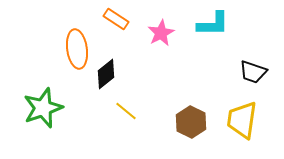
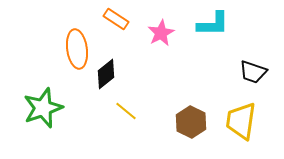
yellow trapezoid: moved 1 px left, 1 px down
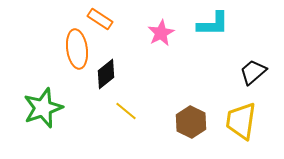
orange rectangle: moved 16 px left
black trapezoid: rotated 120 degrees clockwise
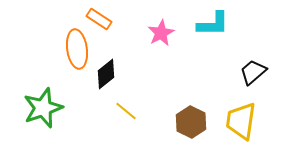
orange rectangle: moved 1 px left
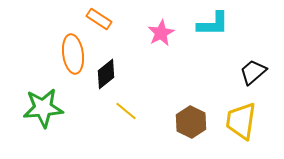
orange ellipse: moved 4 px left, 5 px down
green star: rotated 15 degrees clockwise
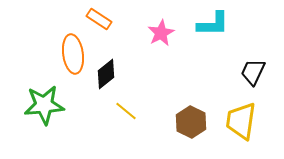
black trapezoid: rotated 24 degrees counterclockwise
green star: moved 1 px right, 3 px up
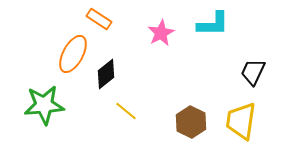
orange ellipse: rotated 36 degrees clockwise
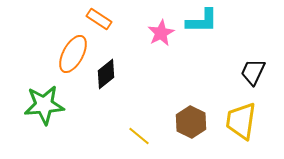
cyan L-shape: moved 11 px left, 3 px up
yellow line: moved 13 px right, 25 px down
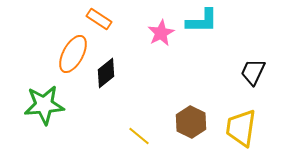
black diamond: moved 1 px up
yellow trapezoid: moved 7 px down
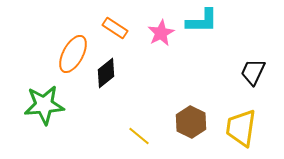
orange rectangle: moved 16 px right, 9 px down
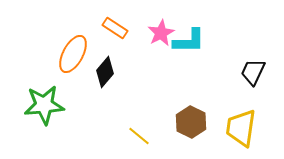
cyan L-shape: moved 13 px left, 20 px down
black diamond: moved 1 px left, 1 px up; rotated 12 degrees counterclockwise
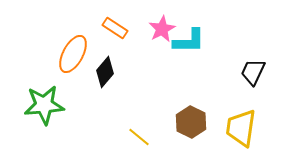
pink star: moved 1 px right, 4 px up
yellow line: moved 1 px down
